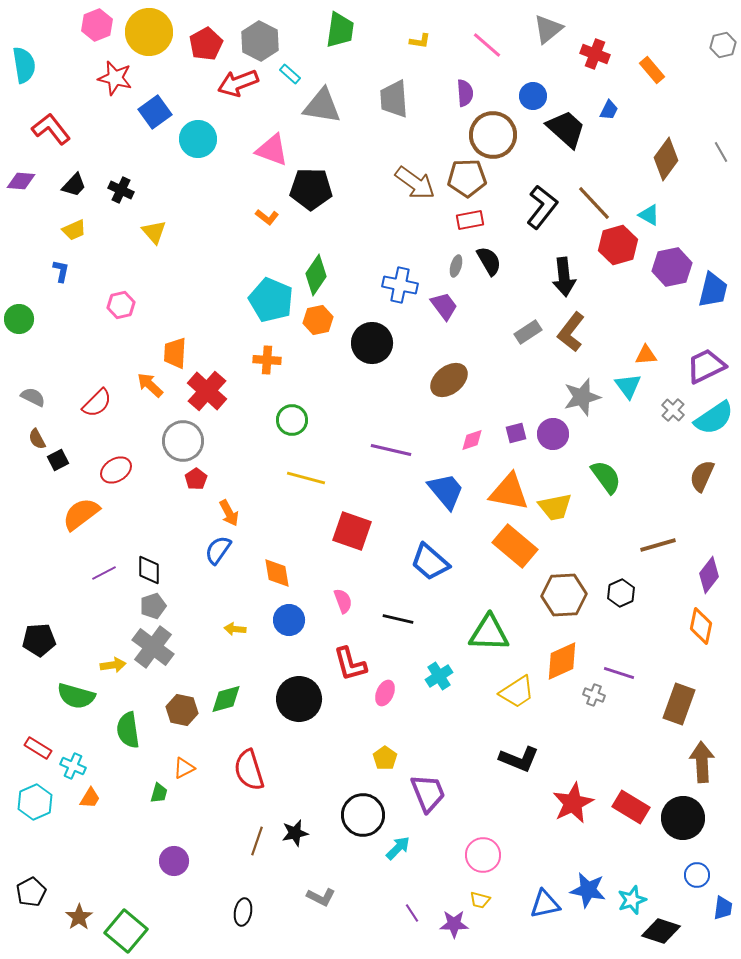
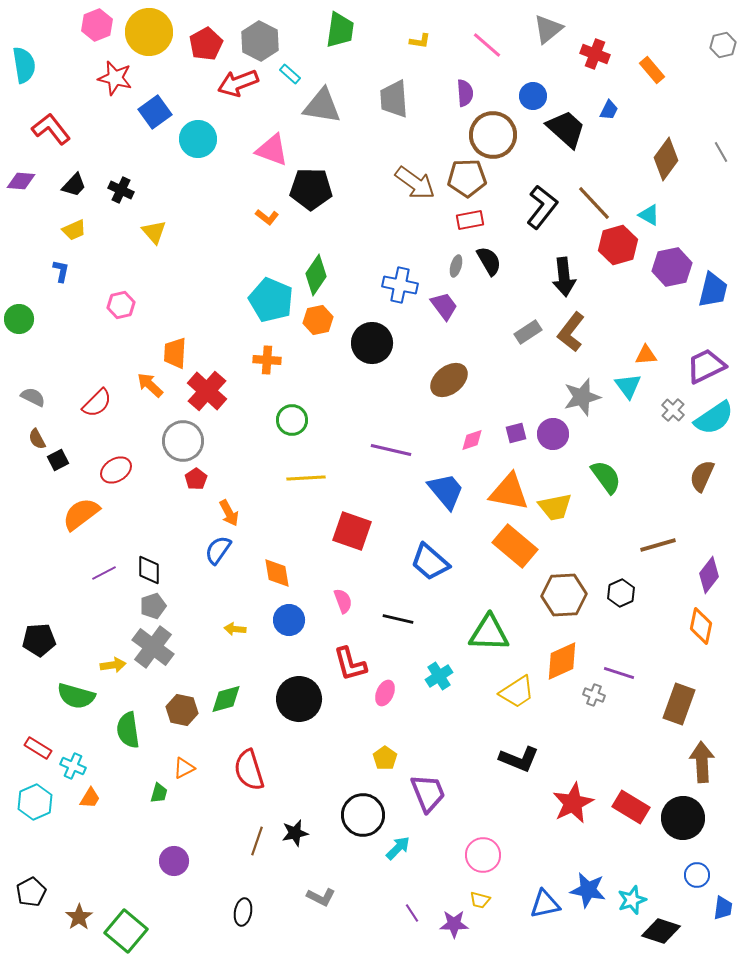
yellow line at (306, 478): rotated 18 degrees counterclockwise
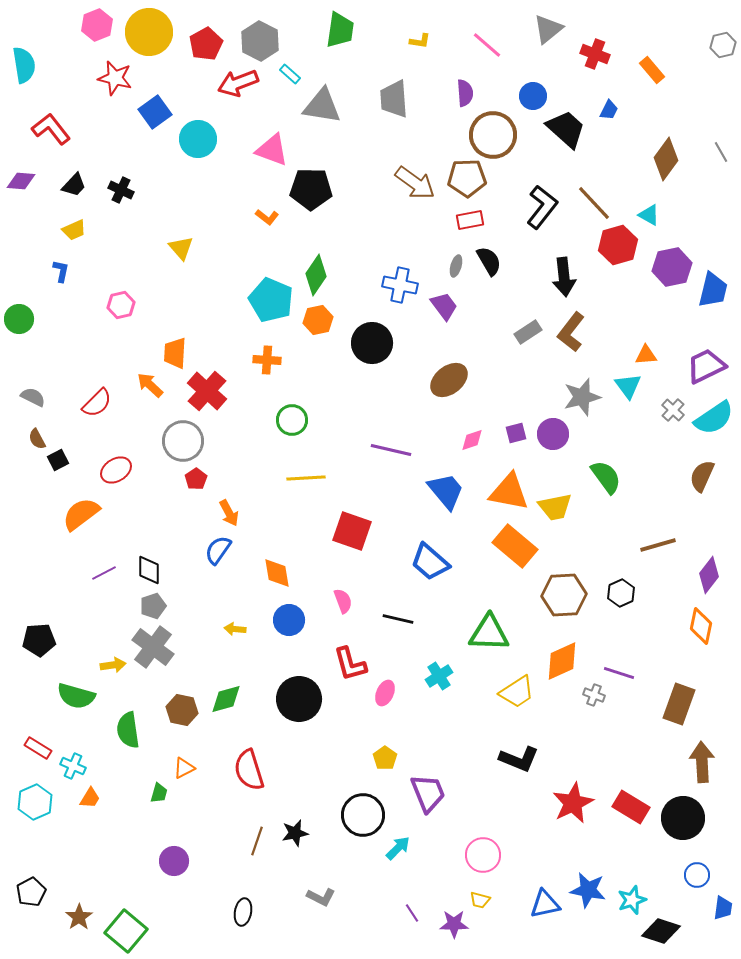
yellow triangle at (154, 232): moved 27 px right, 16 px down
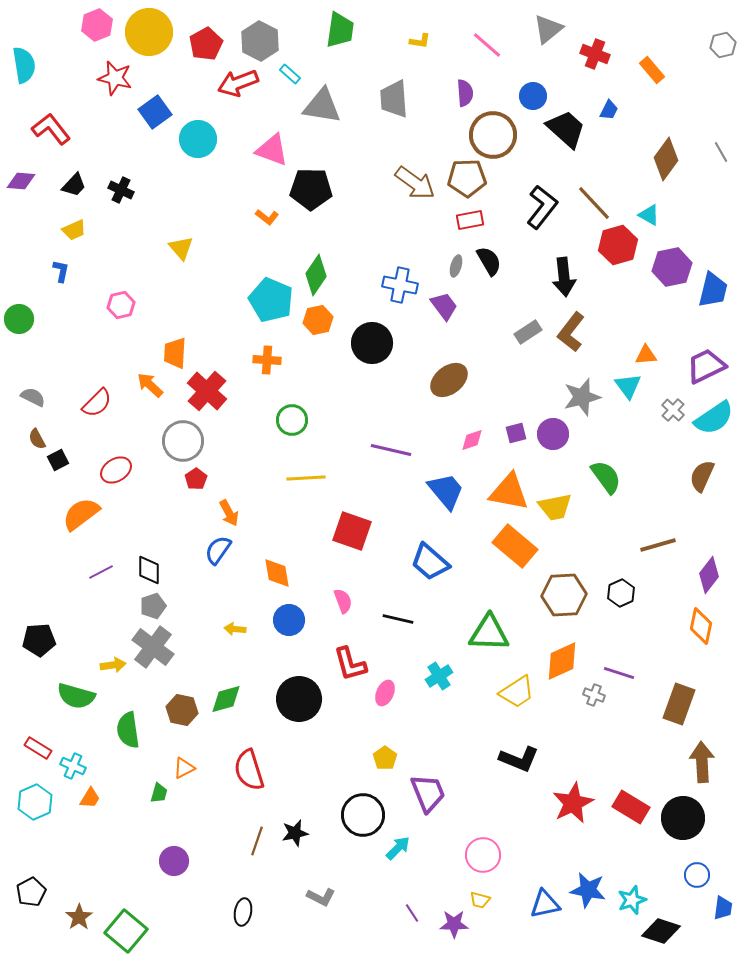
purple line at (104, 573): moved 3 px left, 1 px up
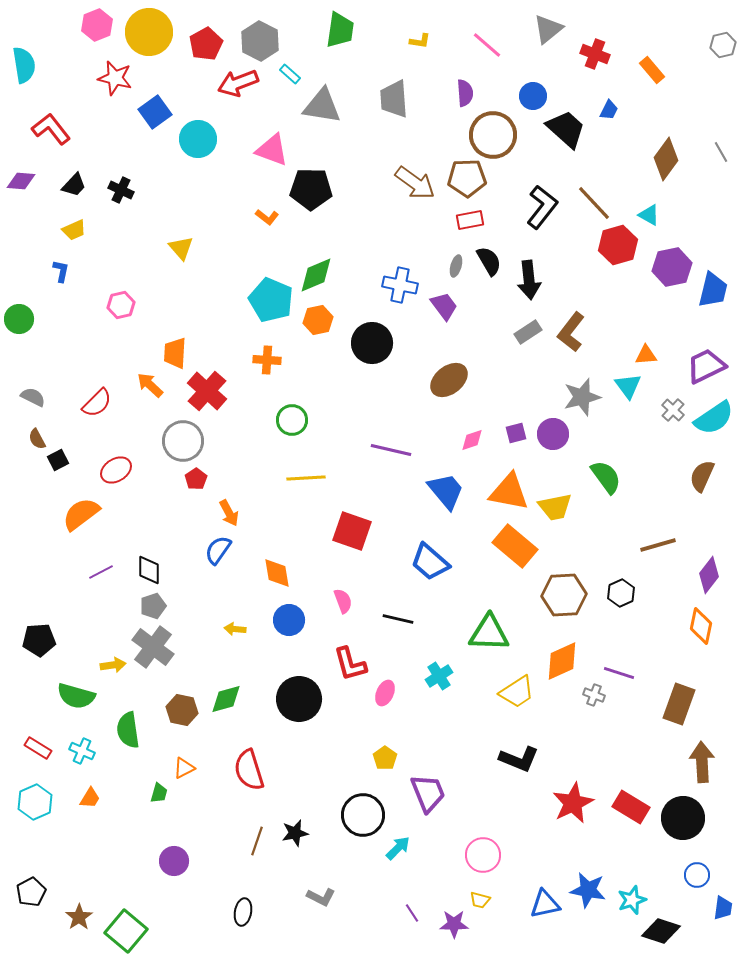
green diamond at (316, 275): rotated 33 degrees clockwise
black arrow at (564, 277): moved 35 px left, 3 px down
cyan cross at (73, 766): moved 9 px right, 15 px up
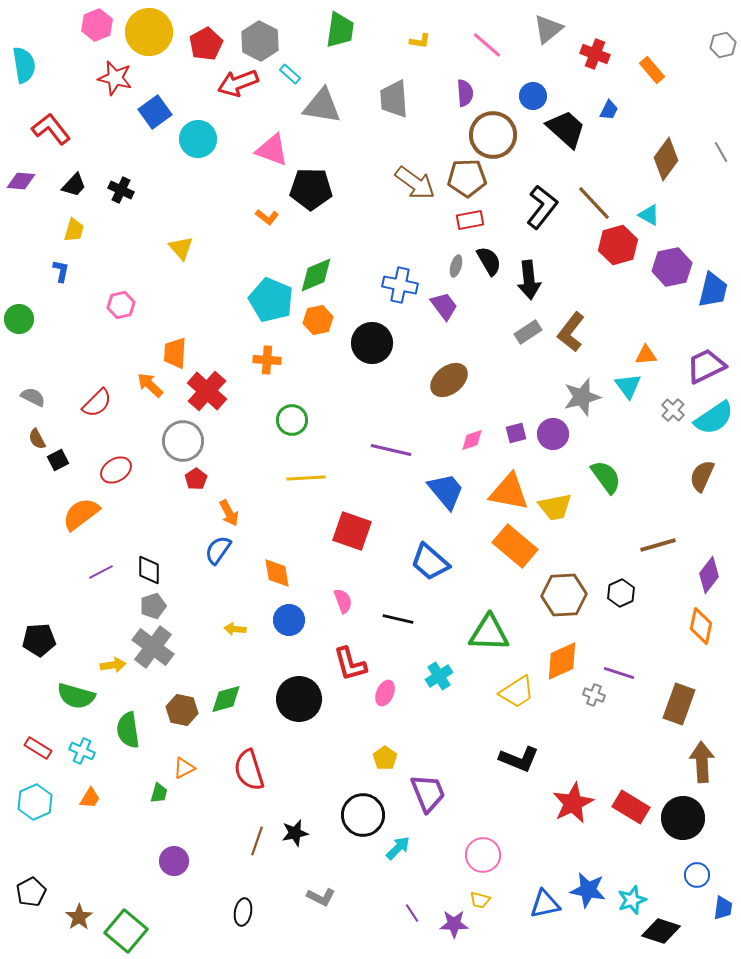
yellow trapezoid at (74, 230): rotated 50 degrees counterclockwise
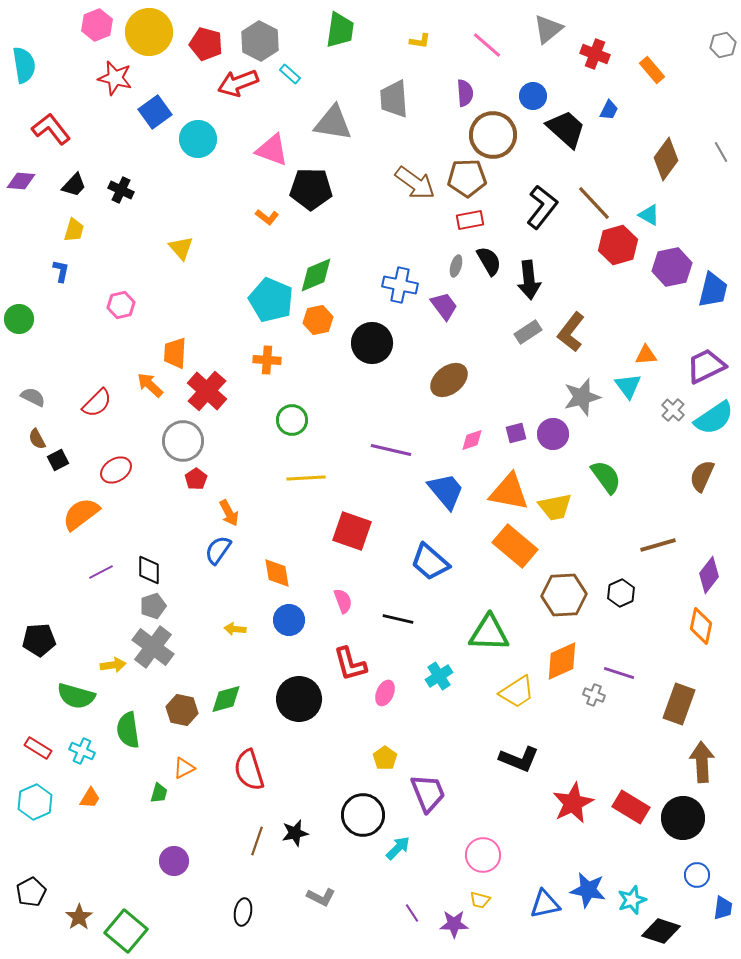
red pentagon at (206, 44): rotated 28 degrees counterclockwise
gray triangle at (322, 106): moved 11 px right, 17 px down
